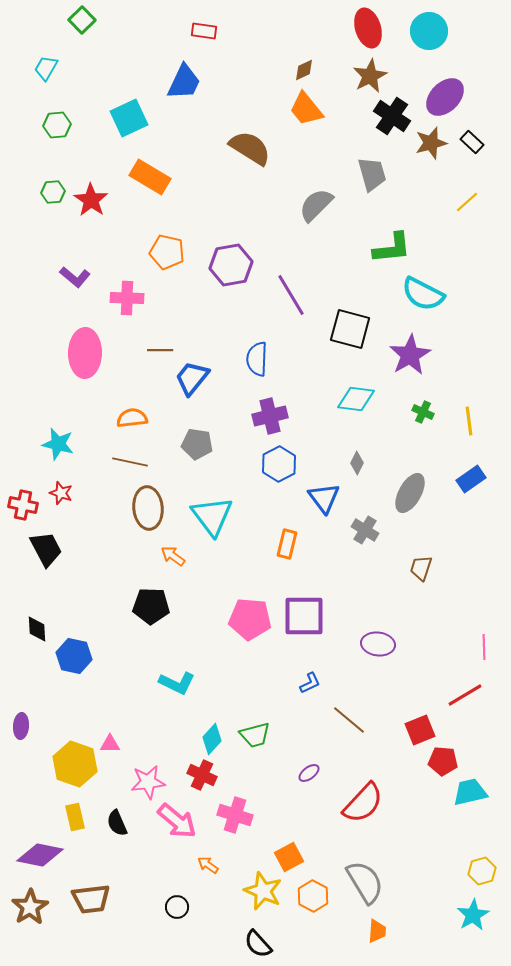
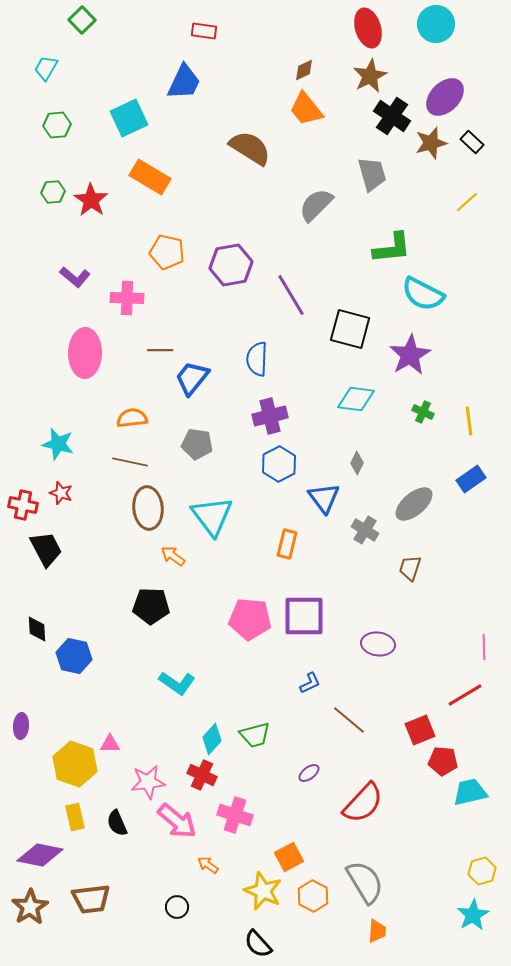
cyan circle at (429, 31): moved 7 px right, 7 px up
gray ellipse at (410, 493): moved 4 px right, 11 px down; rotated 21 degrees clockwise
brown trapezoid at (421, 568): moved 11 px left
cyan L-shape at (177, 683): rotated 9 degrees clockwise
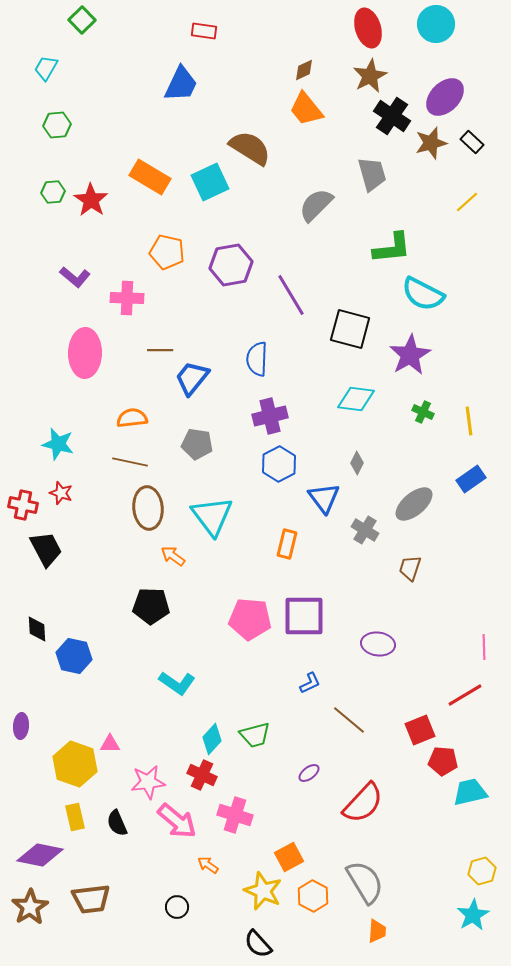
blue trapezoid at (184, 82): moved 3 px left, 2 px down
cyan square at (129, 118): moved 81 px right, 64 px down
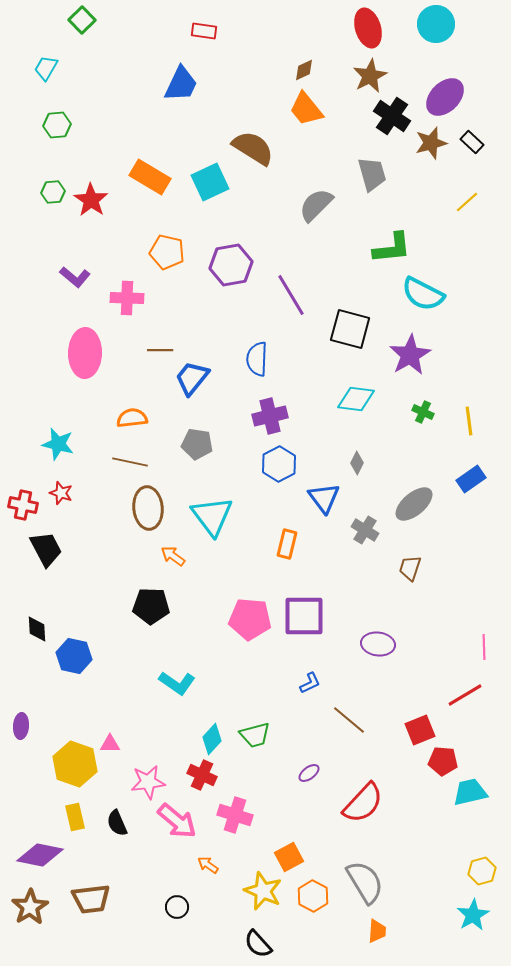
brown semicircle at (250, 148): moved 3 px right
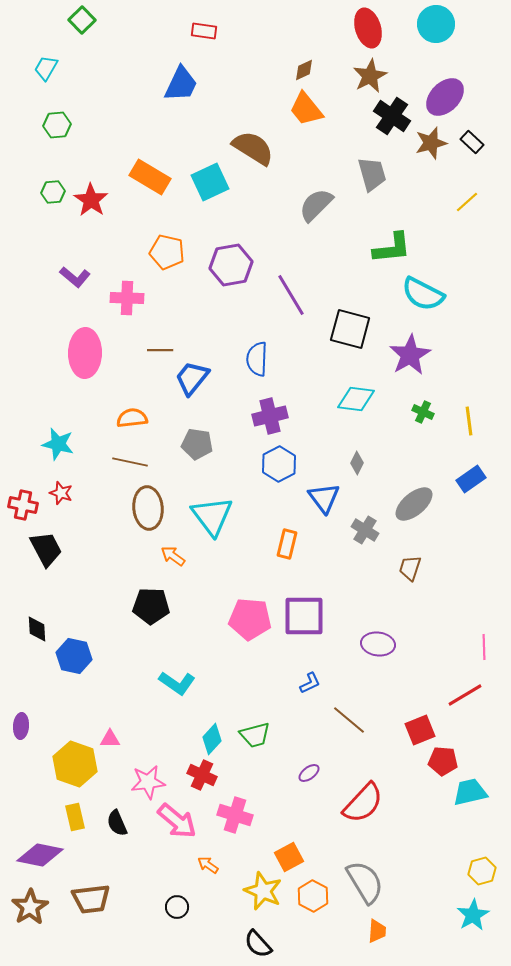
pink triangle at (110, 744): moved 5 px up
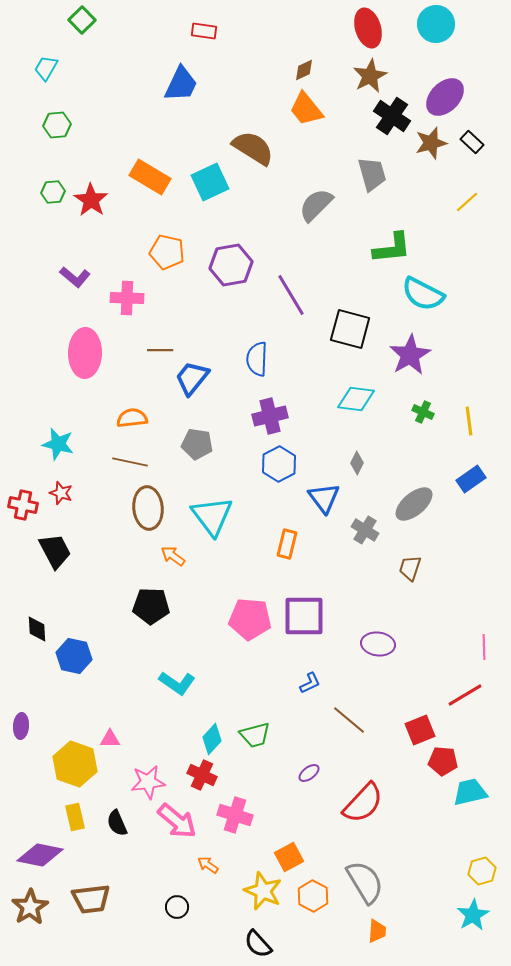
black trapezoid at (46, 549): moved 9 px right, 2 px down
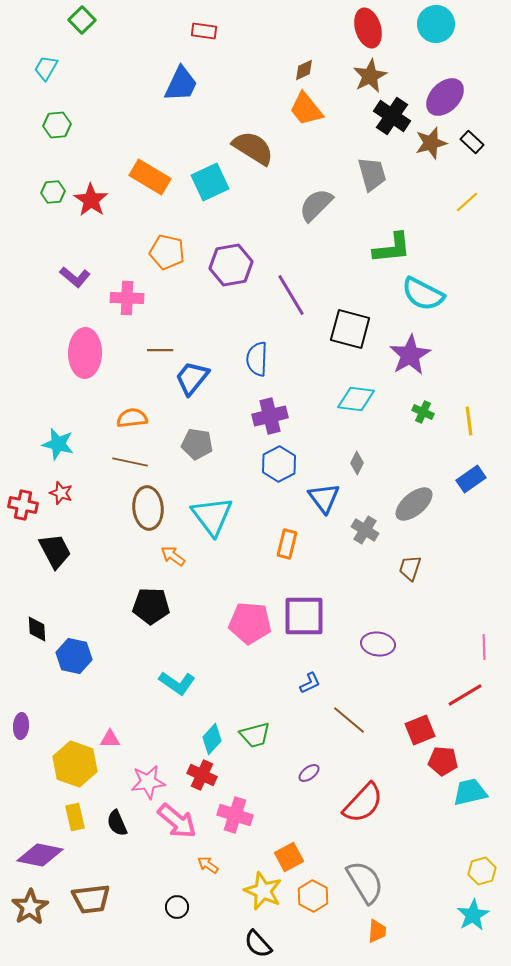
pink pentagon at (250, 619): moved 4 px down
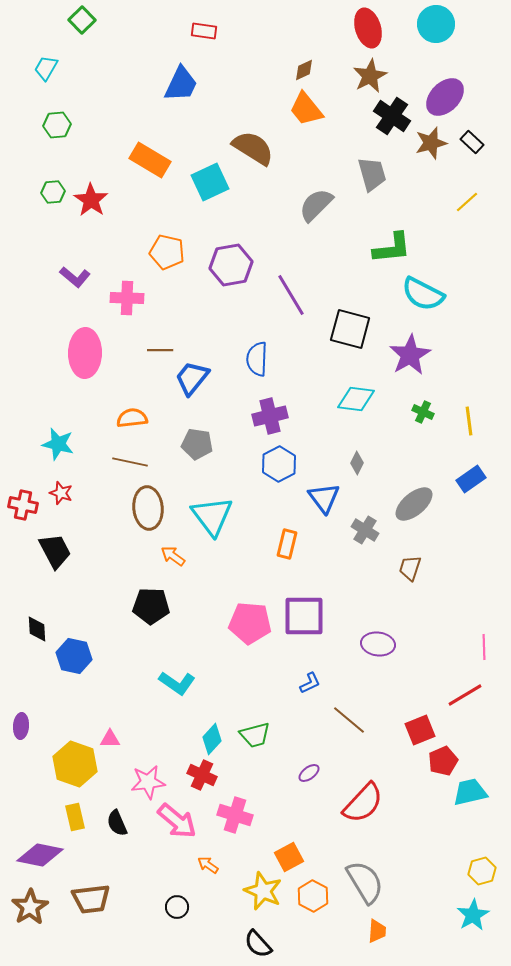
orange rectangle at (150, 177): moved 17 px up
red pentagon at (443, 761): rotated 28 degrees counterclockwise
